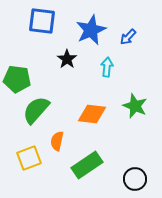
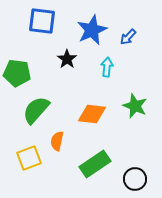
blue star: moved 1 px right
green pentagon: moved 6 px up
green rectangle: moved 8 px right, 1 px up
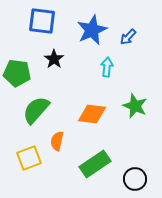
black star: moved 13 px left
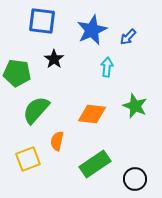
yellow square: moved 1 px left, 1 px down
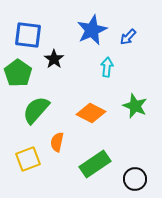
blue square: moved 14 px left, 14 px down
green pentagon: moved 1 px right; rotated 28 degrees clockwise
orange diamond: moved 1 px left, 1 px up; rotated 20 degrees clockwise
orange semicircle: moved 1 px down
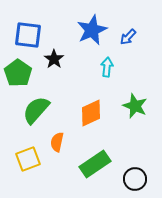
orange diamond: rotated 52 degrees counterclockwise
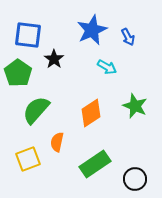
blue arrow: rotated 72 degrees counterclockwise
cyan arrow: rotated 114 degrees clockwise
orange diamond: rotated 8 degrees counterclockwise
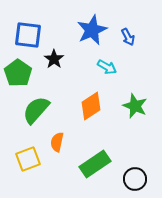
orange diamond: moved 7 px up
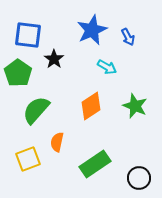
black circle: moved 4 px right, 1 px up
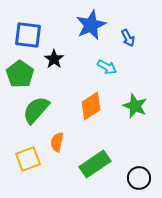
blue star: moved 1 px left, 5 px up
blue arrow: moved 1 px down
green pentagon: moved 2 px right, 1 px down
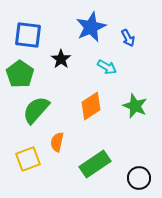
blue star: moved 2 px down
black star: moved 7 px right
